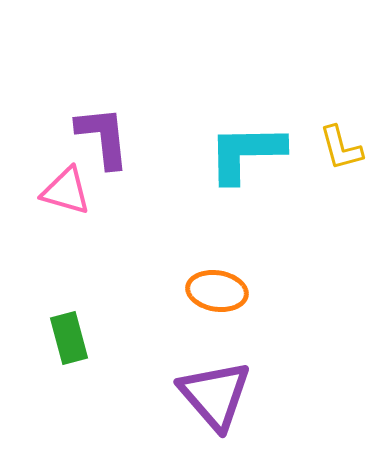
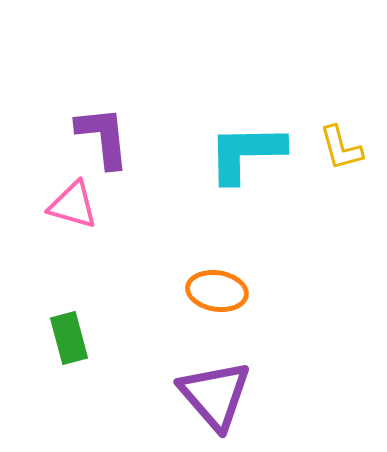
pink triangle: moved 7 px right, 14 px down
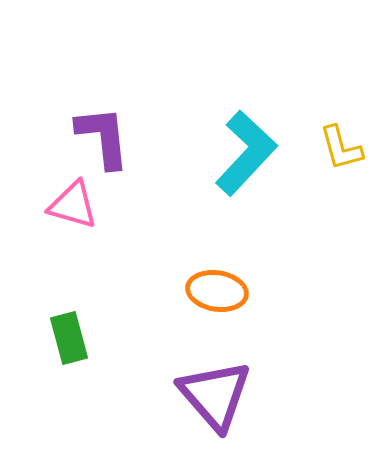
cyan L-shape: rotated 134 degrees clockwise
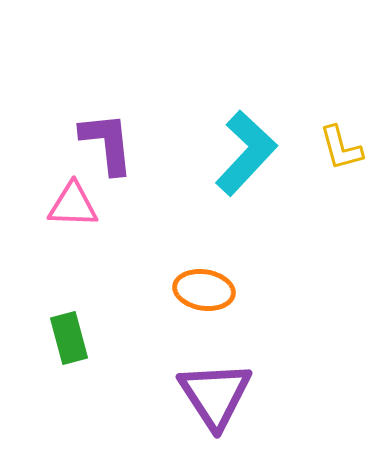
purple L-shape: moved 4 px right, 6 px down
pink triangle: rotated 14 degrees counterclockwise
orange ellipse: moved 13 px left, 1 px up
purple triangle: rotated 8 degrees clockwise
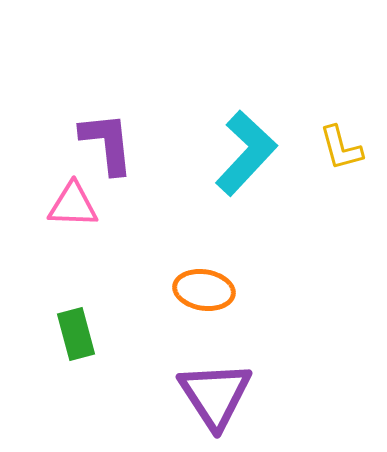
green rectangle: moved 7 px right, 4 px up
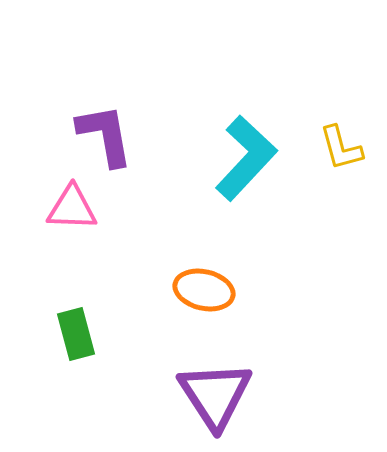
purple L-shape: moved 2 px left, 8 px up; rotated 4 degrees counterclockwise
cyan L-shape: moved 5 px down
pink triangle: moved 1 px left, 3 px down
orange ellipse: rotated 4 degrees clockwise
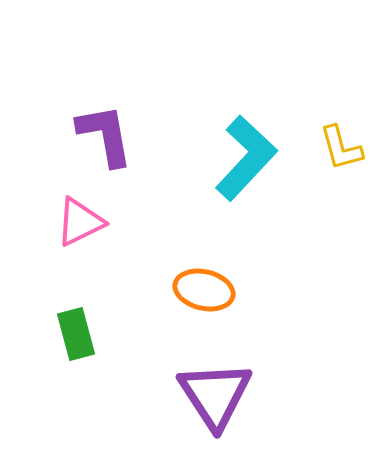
pink triangle: moved 8 px right, 14 px down; rotated 28 degrees counterclockwise
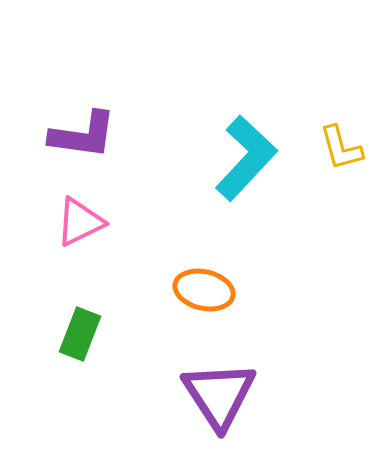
purple L-shape: moved 22 px left; rotated 108 degrees clockwise
green rectangle: moved 4 px right; rotated 36 degrees clockwise
purple triangle: moved 4 px right
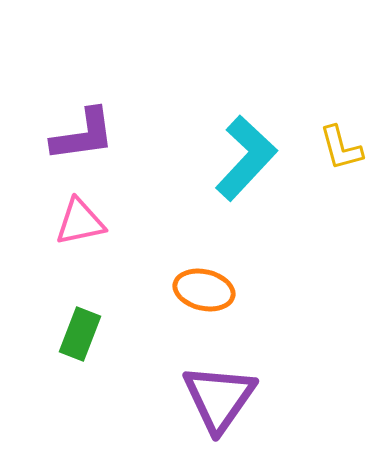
purple L-shape: rotated 16 degrees counterclockwise
pink triangle: rotated 14 degrees clockwise
purple triangle: moved 3 px down; rotated 8 degrees clockwise
